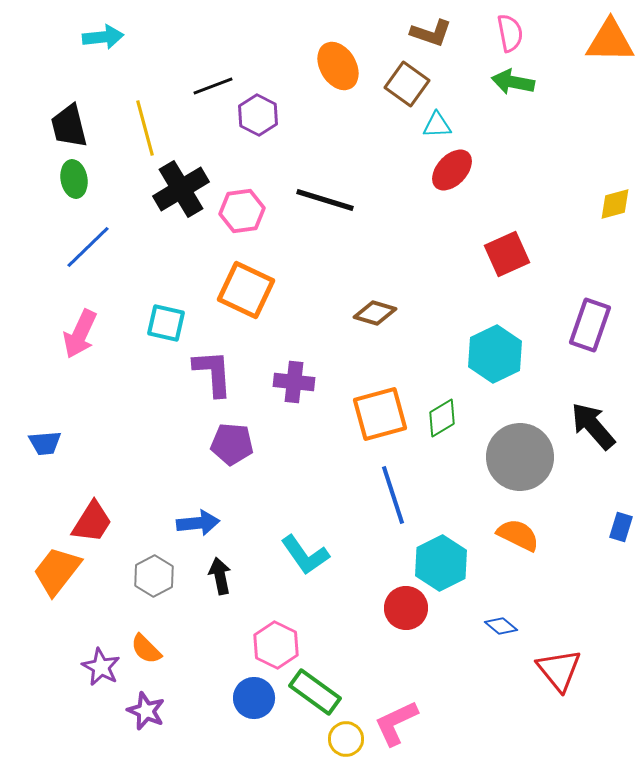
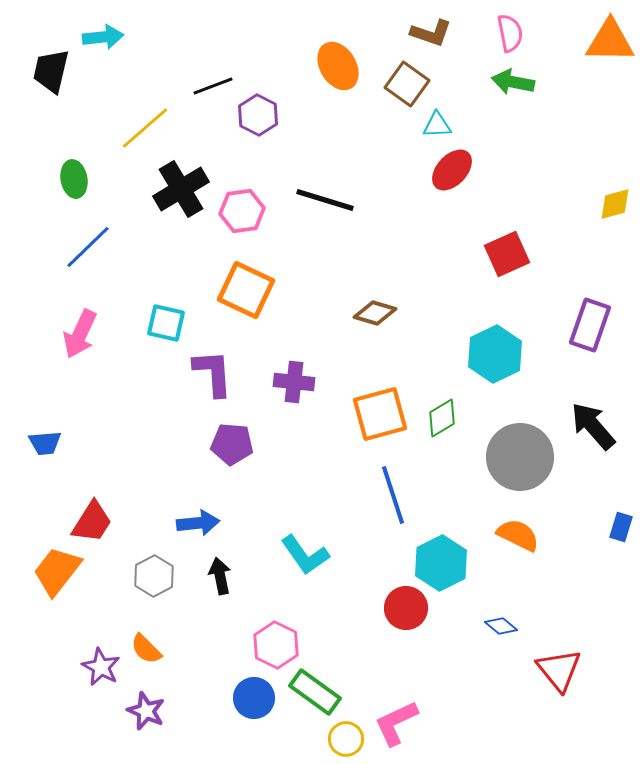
black trapezoid at (69, 126): moved 18 px left, 55 px up; rotated 27 degrees clockwise
yellow line at (145, 128): rotated 64 degrees clockwise
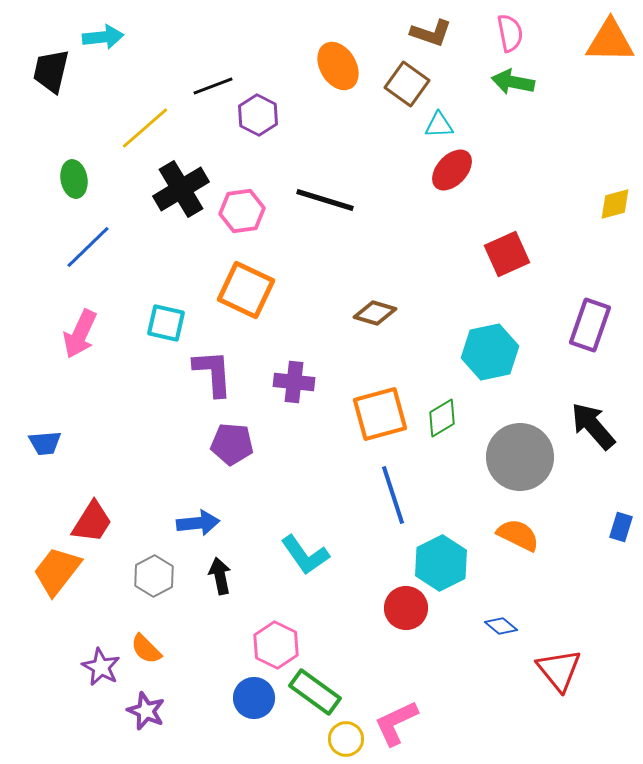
cyan triangle at (437, 125): moved 2 px right
cyan hexagon at (495, 354): moved 5 px left, 2 px up; rotated 14 degrees clockwise
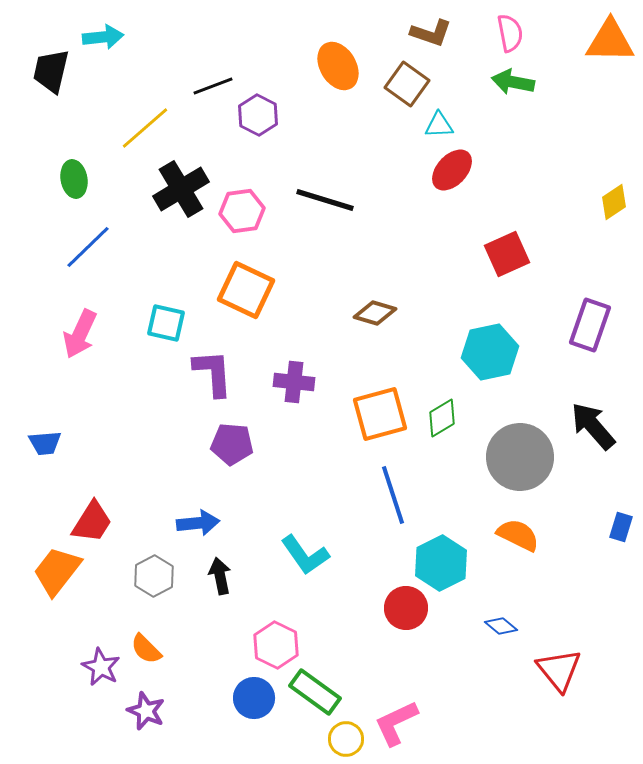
yellow diamond at (615, 204): moved 1 px left, 2 px up; rotated 18 degrees counterclockwise
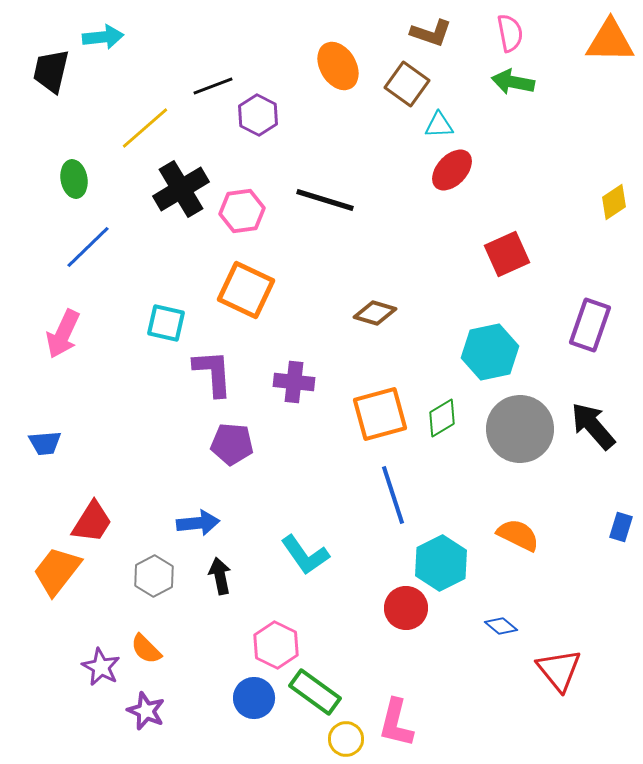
pink arrow at (80, 334): moved 17 px left
gray circle at (520, 457): moved 28 px up
pink L-shape at (396, 723): rotated 51 degrees counterclockwise
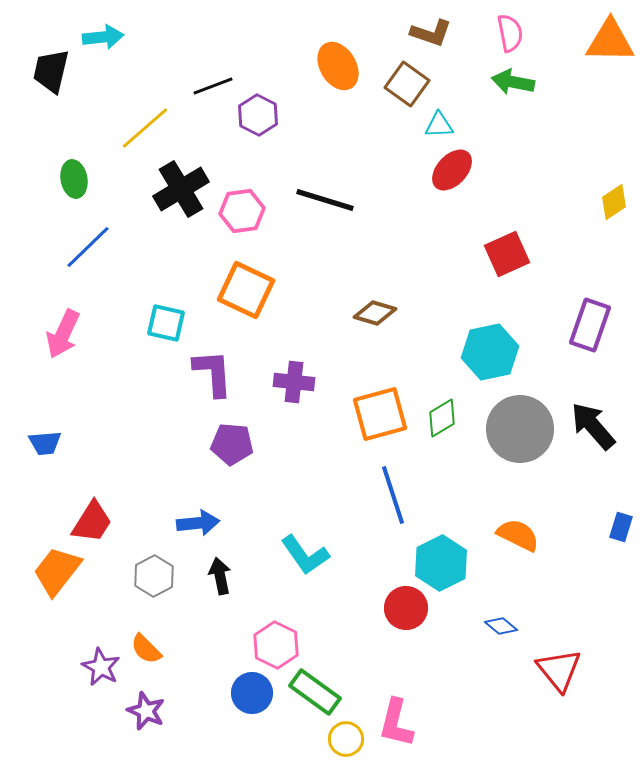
blue circle at (254, 698): moved 2 px left, 5 px up
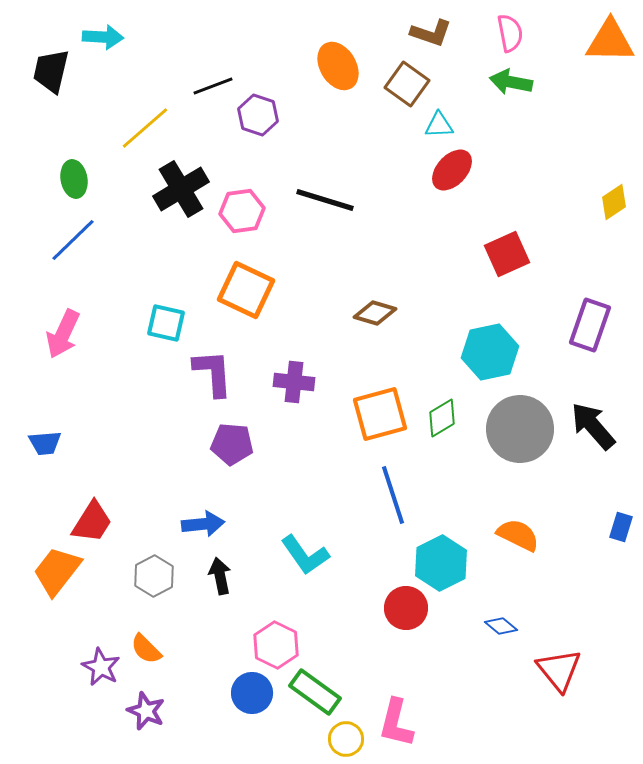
cyan arrow at (103, 37): rotated 9 degrees clockwise
green arrow at (513, 82): moved 2 px left
purple hexagon at (258, 115): rotated 9 degrees counterclockwise
blue line at (88, 247): moved 15 px left, 7 px up
blue arrow at (198, 523): moved 5 px right, 1 px down
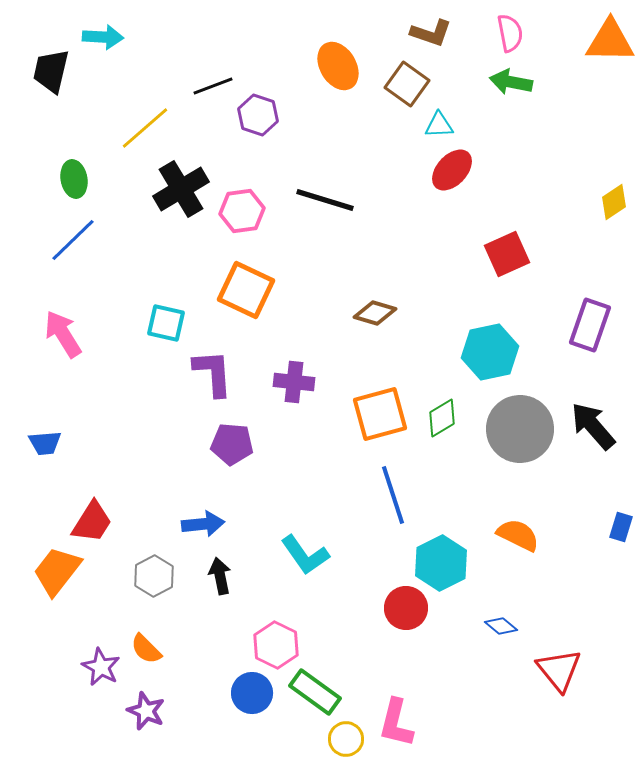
pink arrow at (63, 334): rotated 123 degrees clockwise
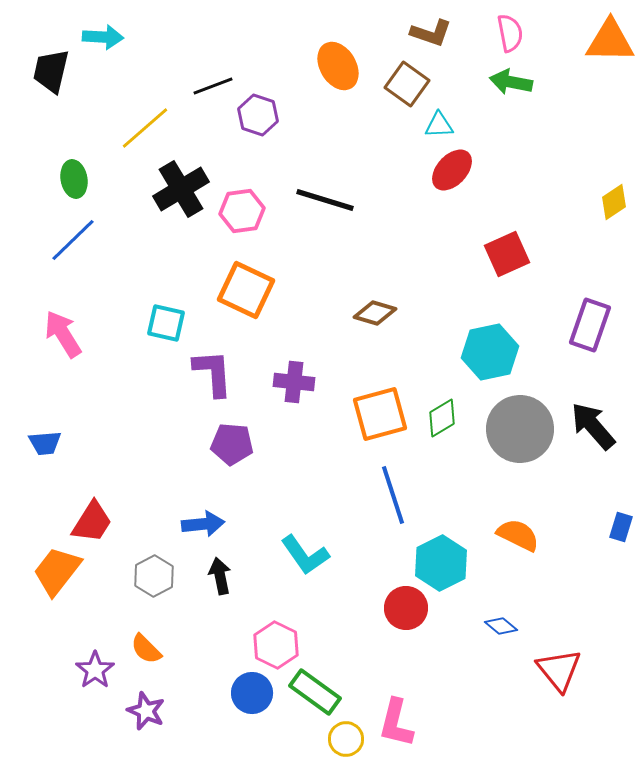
purple star at (101, 667): moved 6 px left, 3 px down; rotated 9 degrees clockwise
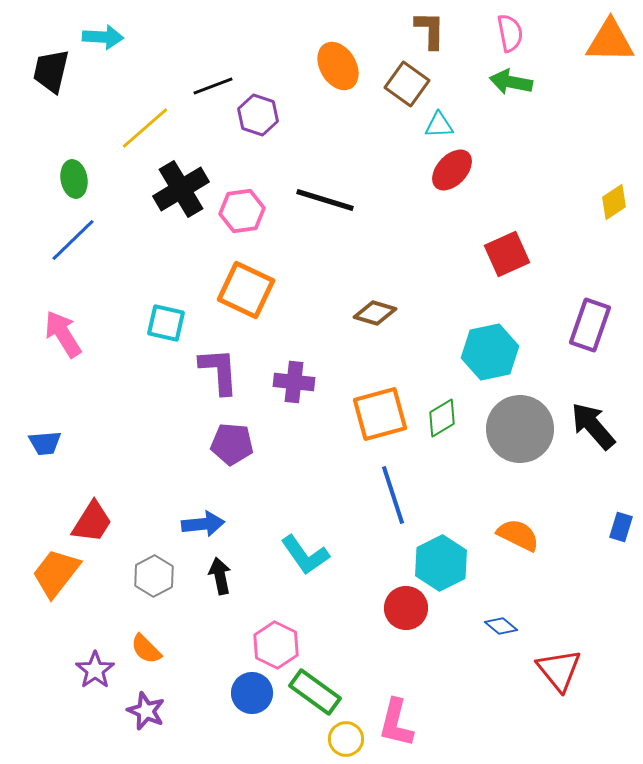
brown L-shape at (431, 33): moved 1 px left, 3 px up; rotated 108 degrees counterclockwise
purple L-shape at (213, 373): moved 6 px right, 2 px up
orange trapezoid at (57, 571): moved 1 px left, 2 px down
